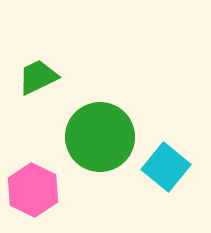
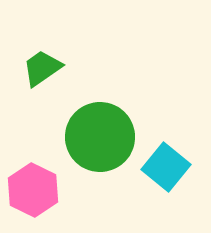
green trapezoid: moved 4 px right, 9 px up; rotated 9 degrees counterclockwise
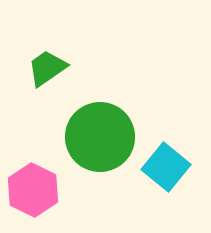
green trapezoid: moved 5 px right
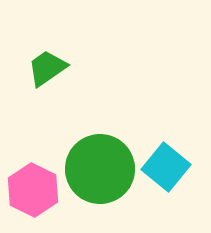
green circle: moved 32 px down
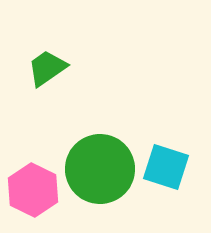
cyan square: rotated 21 degrees counterclockwise
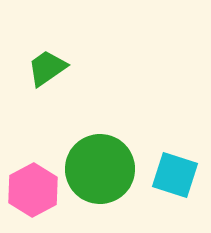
cyan square: moved 9 px right, 8 px down
pink hexagon: rotated 6 degrees clockwise
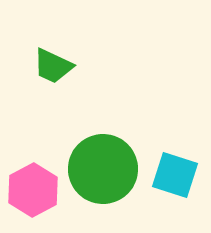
green trapezoid: moved 6 px right, 2 px up; rotated 120 degrees counterclockwise
green circle: moved 3 px right
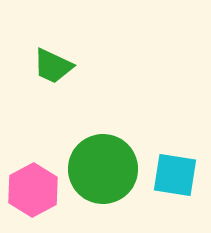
cyan square: rotated 9 degrees counterclockwise
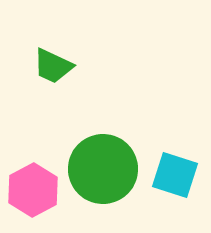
cyan square: rotated 9 degrees clockwise
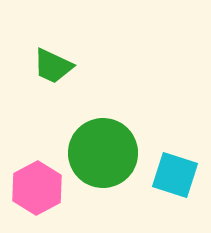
green circle: moved 16 px up
pink hexagon: moved 4 px right, 2 px up
